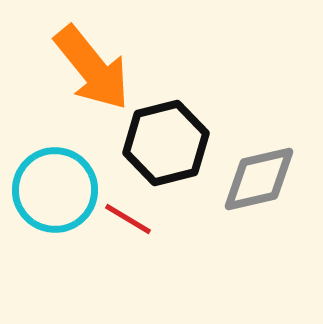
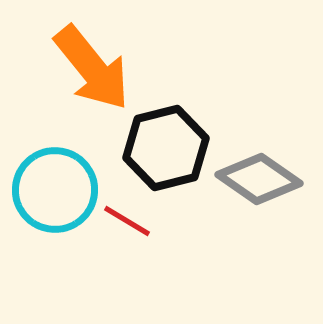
black hexagon: moved 5 px down
gray diamond: rotated 48 degrees clockwise
red line: moved 1 px left, 2 px down
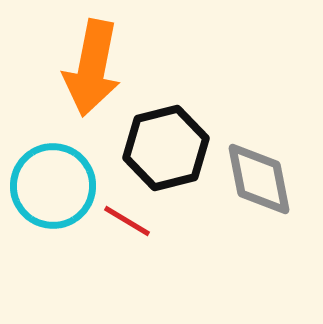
orange arrow: rotated 50 degrees clockwise
gray diamond: rotated 44 degrees clockwise
cyan circle: moved 2 px left, 4 px up
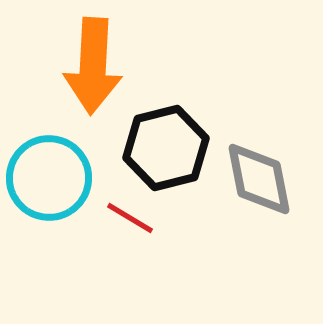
orange arrow: moved 1 px right, 2 px up; rotated 8 degrees counterclockwise
cyan circle: moved 4 px left, 8 px up
red line: moved 3 px right, 3 px up
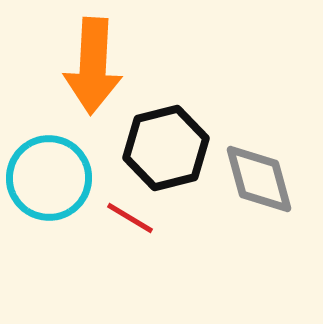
gray diamond: rotated 4 degrees counterclockwise
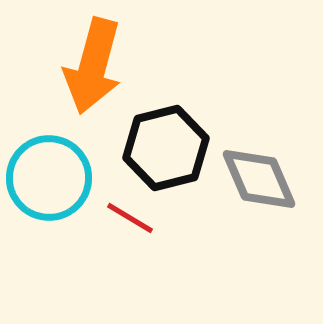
orange arrow: rotated 12 degrees clockwise
gray diamond: rotated 8 degrees counterclockwise
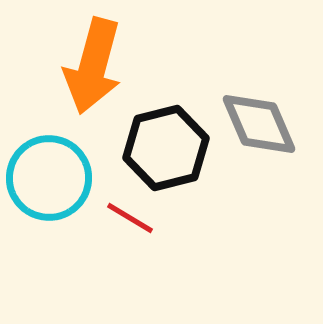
gray diamond: moved 55 px up
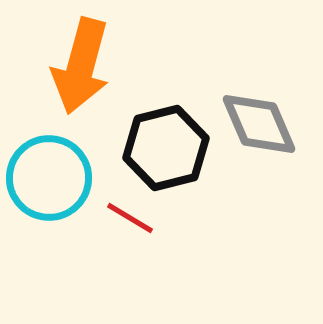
orange arrow: moved 12 px left
